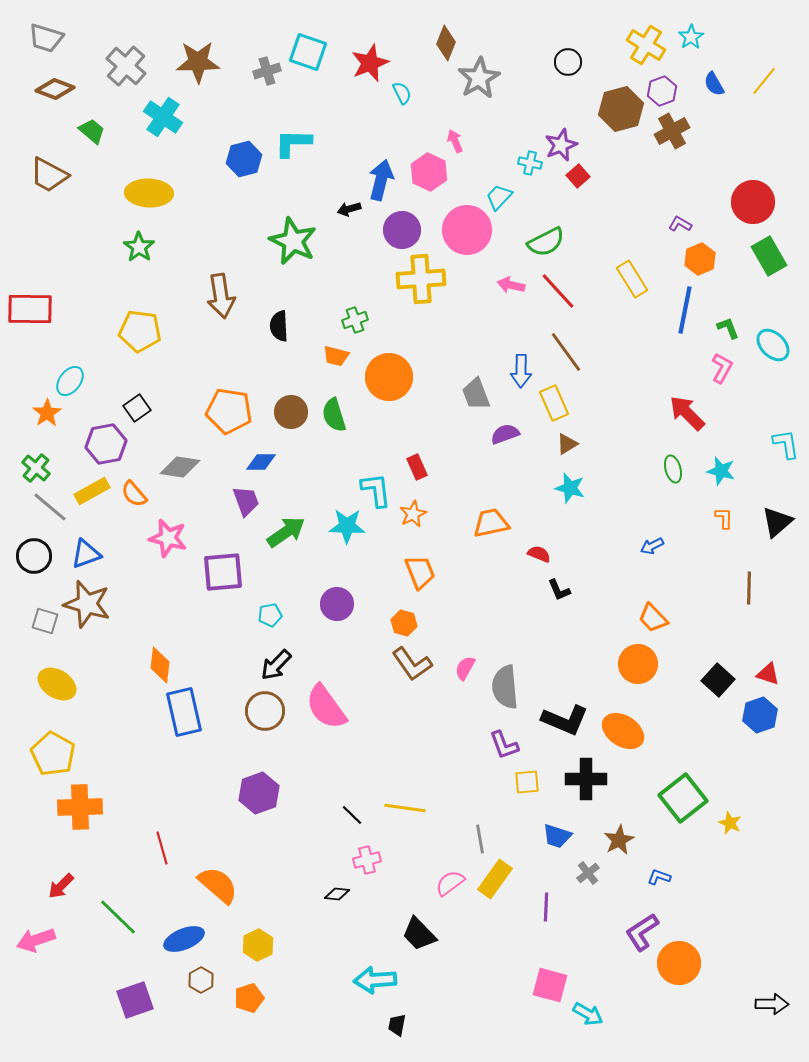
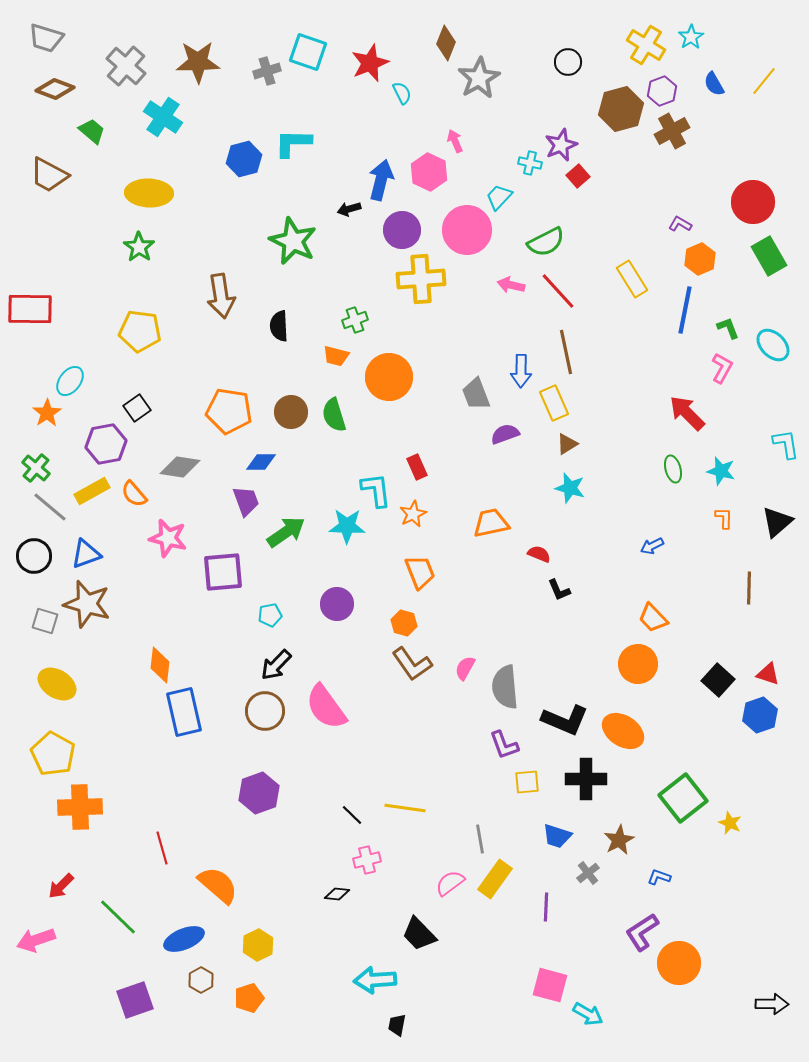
brown line at (566, 352): rotated 24 degrees clockwise
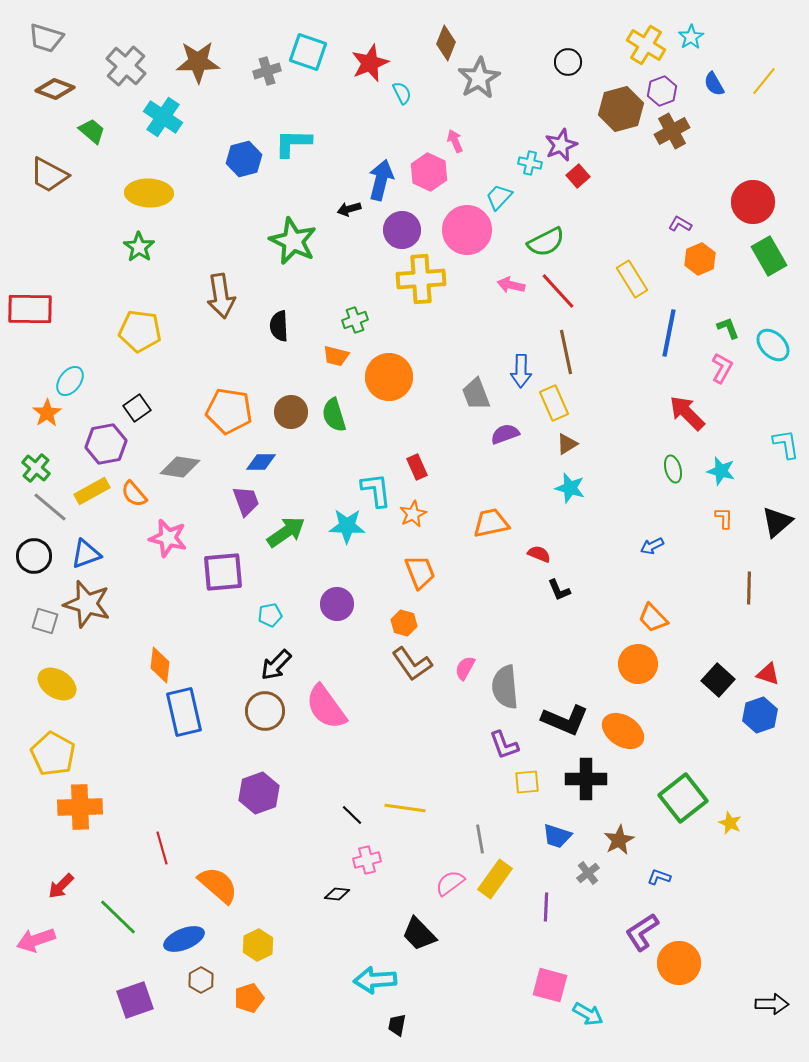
blue line at (685, 310): moved 16 px left, 23 px down
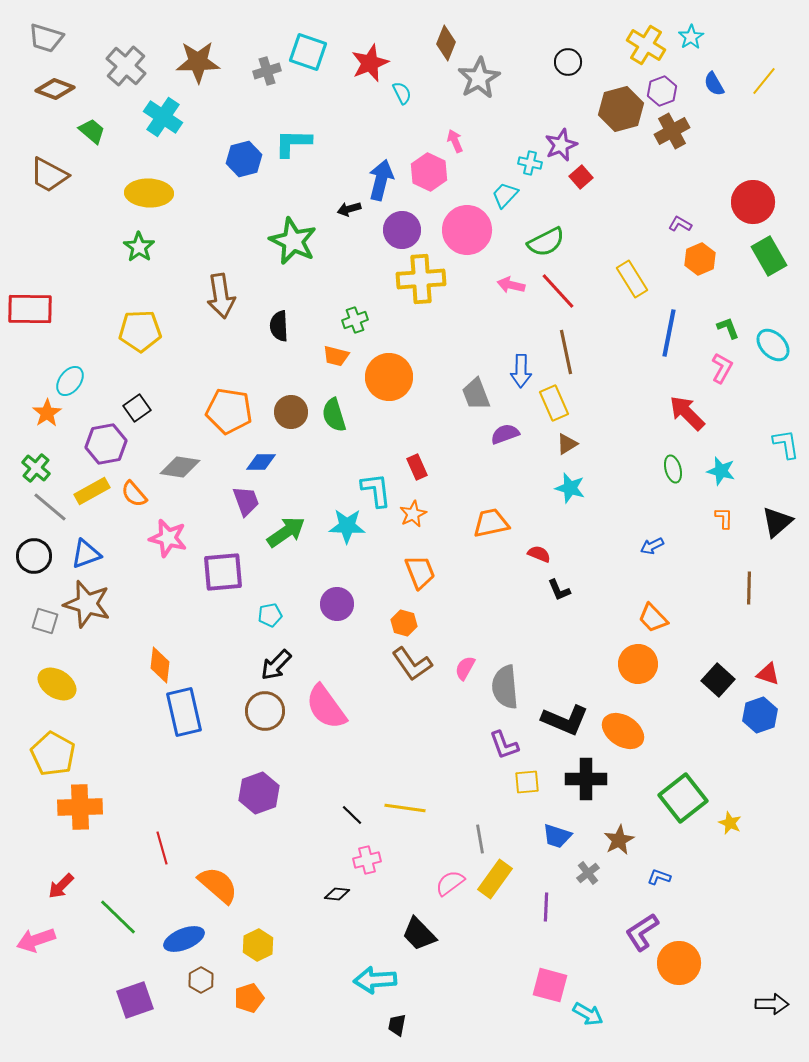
red square at (578, 176): moved 3 px right, 1 px down
cyan trapezoid at (499, 197): moved 6 px right, 2 px up
yellow pentagon at (140, 331): rotated 9 degrees counterclockwise
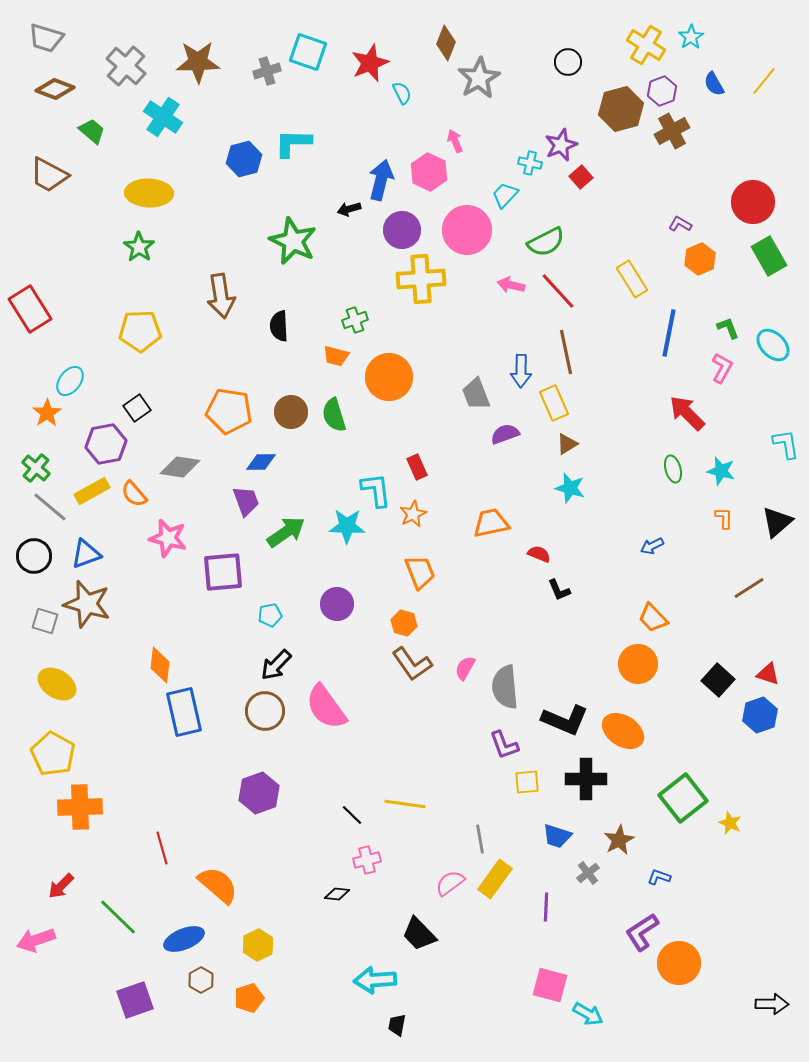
red rectangle at (30, 309): rotated 57 degrees clockwise
brown line at (749, 588): rotated 56 degrees clockwise
yellow line at (405, 808): moved 4 px up
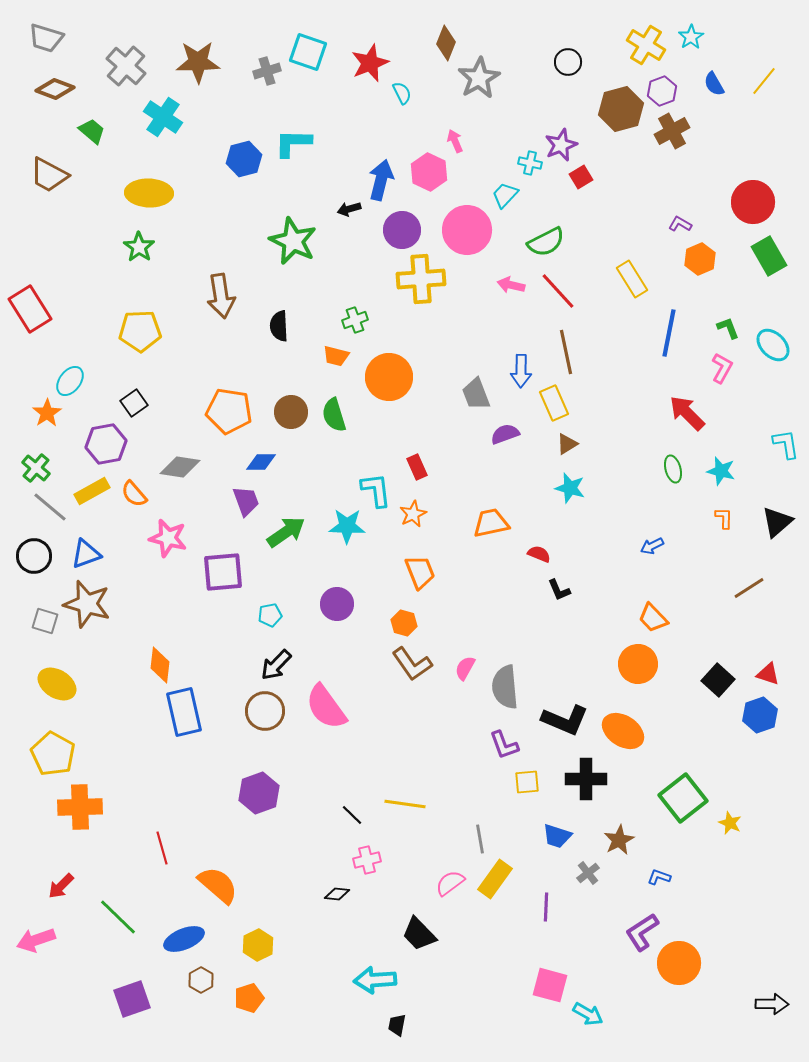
red square at (581, 177): rotated 10 degrees clockwise
black square at (137, 408): moved 3 px left, 5 px up
purple square at (135, 1000): moved 3 px left, 1 px up
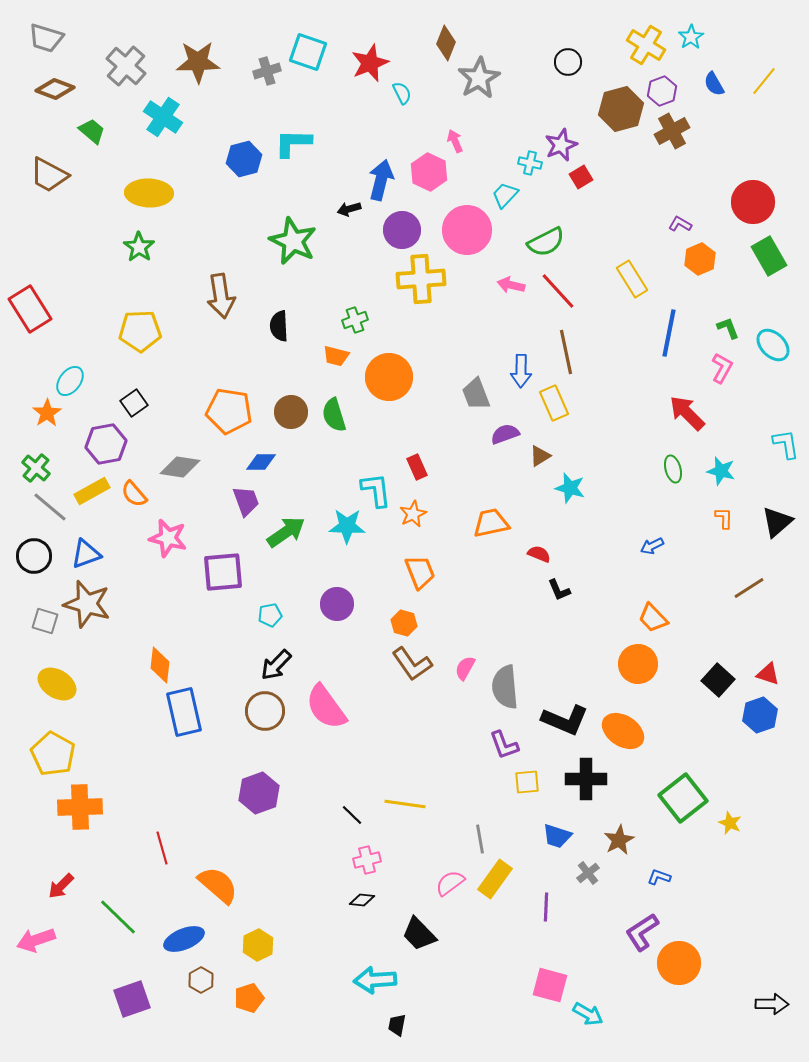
brown triangle at (567, 444): moved 27 px left, 12 px down
black diamond at (337, 894): moved 25 px right, 6 px down
